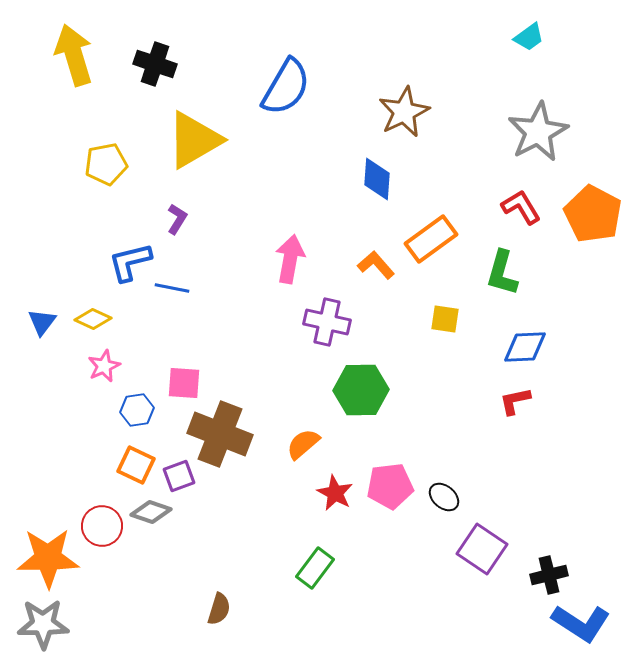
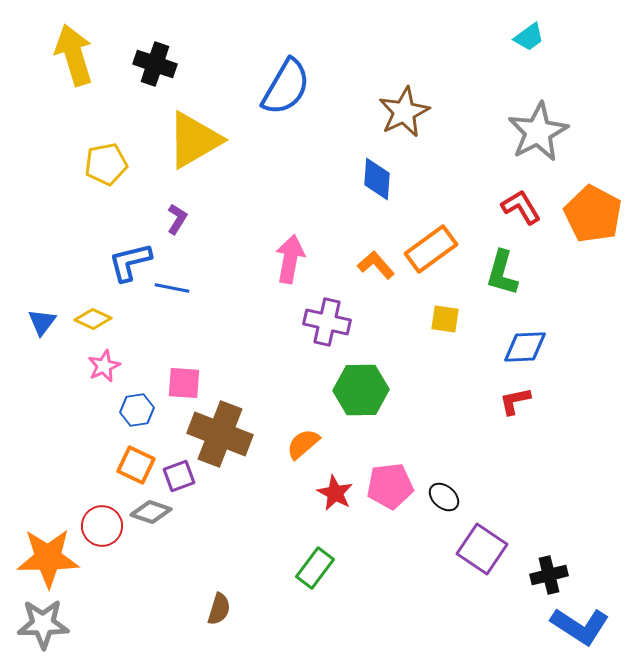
orange rectangle at (431, 239): moved 10 px down
blue L-shape at (581, 623): moved 1 px left, 3 px down
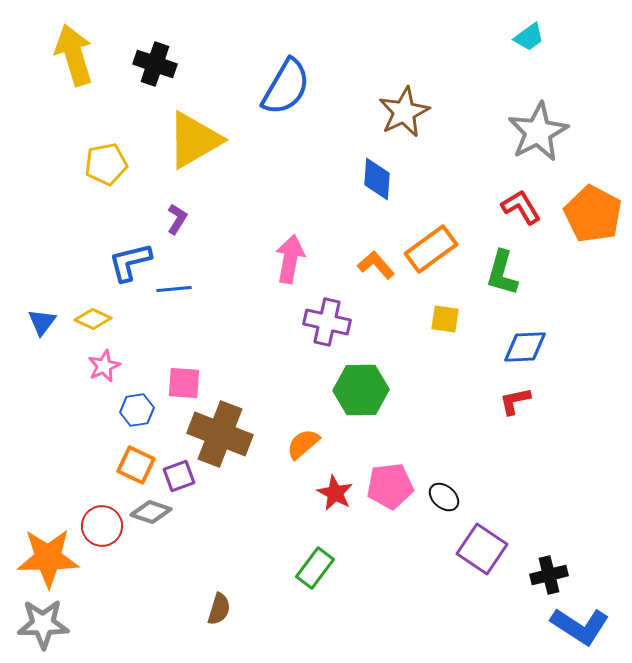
blue line at (172, 288): moved 2 px right, 1 px down; rotated 16 degrees counterclockwise
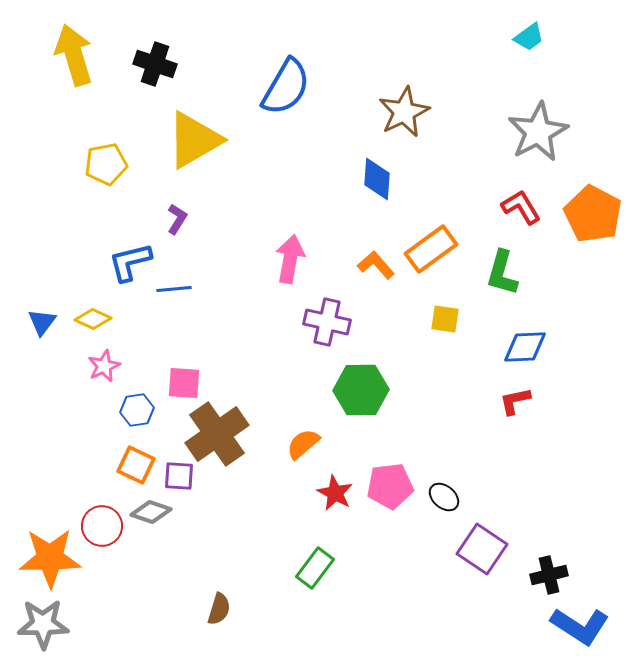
brown cross at (220, 434): moved 3 px left; rotated 34 degrees clockwise
purple square at (179, 476): rotated 24 degrees clockwise
orange star at (48, 558): moved 2 px right
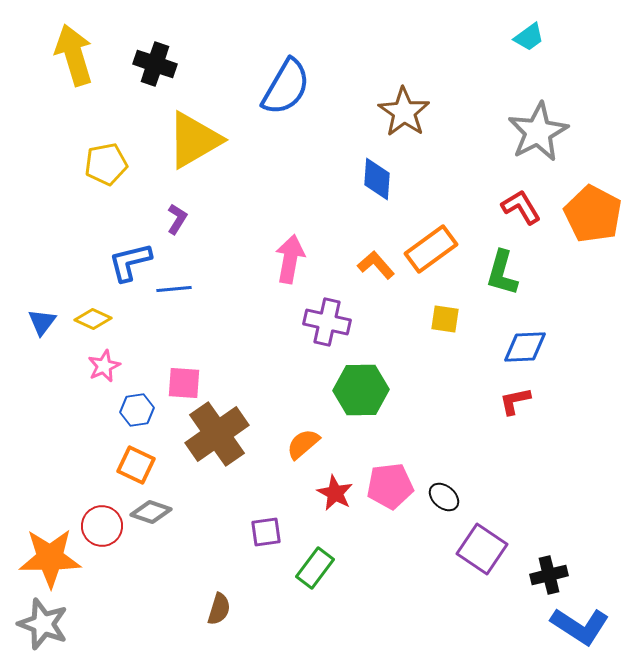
brown star at (404, 112): rotated 12 degrees counterclockwise
purple square at (179, 476): moved 87 px right, 56 px down; rotated 12 degrees counterclockwise
gray star at (43, 624): rotated 21 degrees clockwise
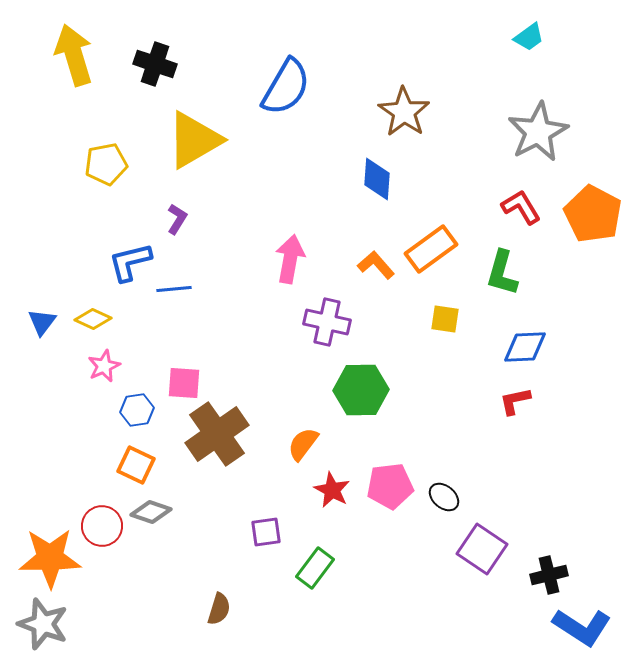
orange semicircle at (303, 444): rotated 12 degrees counterclockwise
red star at (335, 493): moved 3 px left, 3 px up
blue L-shape at (580, 626): moved 2 px right, 1 px down
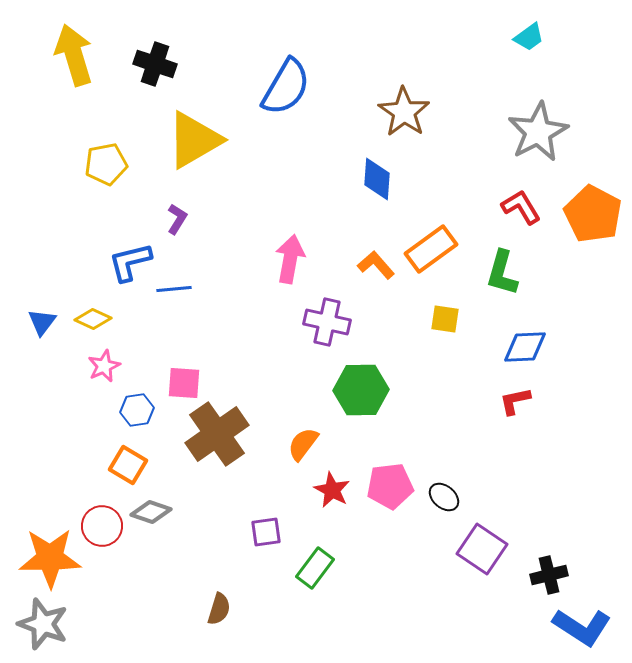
orange square at (136, 465): moved 8 px left; rotated 6 degrees clockwise
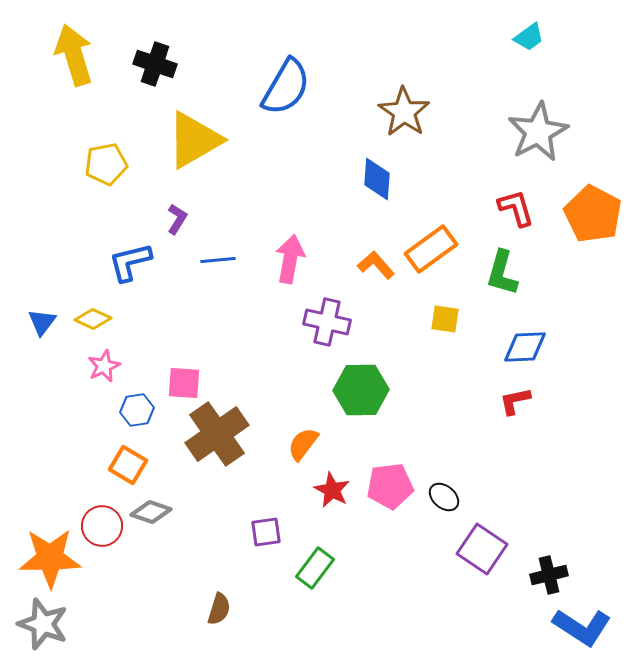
red L-shape at (521, 207): moved 5 px left, 1 px down; rotated 15 degrees clockwise
blue line at (174, 289): moved 44 px right, 29 px up
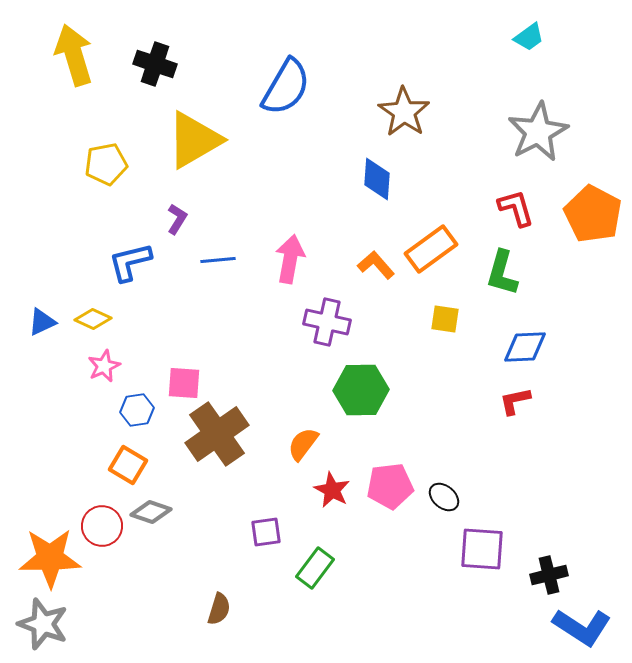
blue triangle at (42, 322): rotated 28 degrees clockwise
purple square at (482, 549): rotated 30 degrees counterclockwise
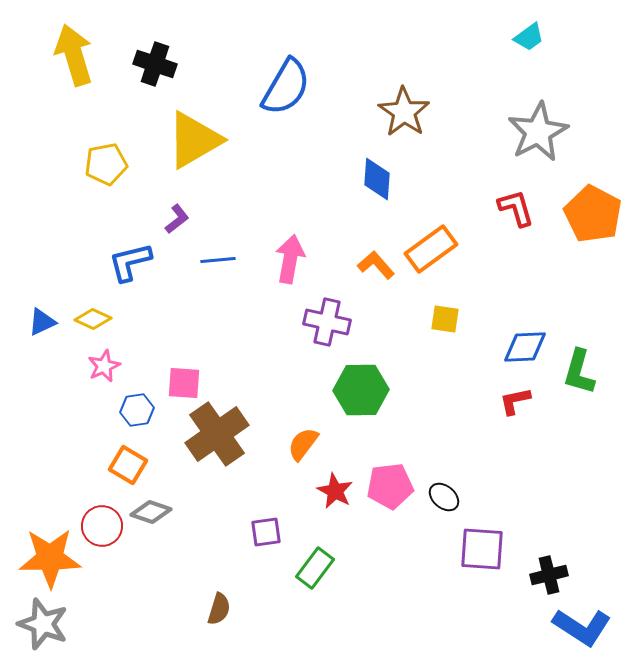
purple L-shape at (177, 219): rotated 20 degrees clockwise
green L-shape at (502, 273): moved 77 px right, 99 px down
red star at (332, 490): moved 3 px right, 1 px down
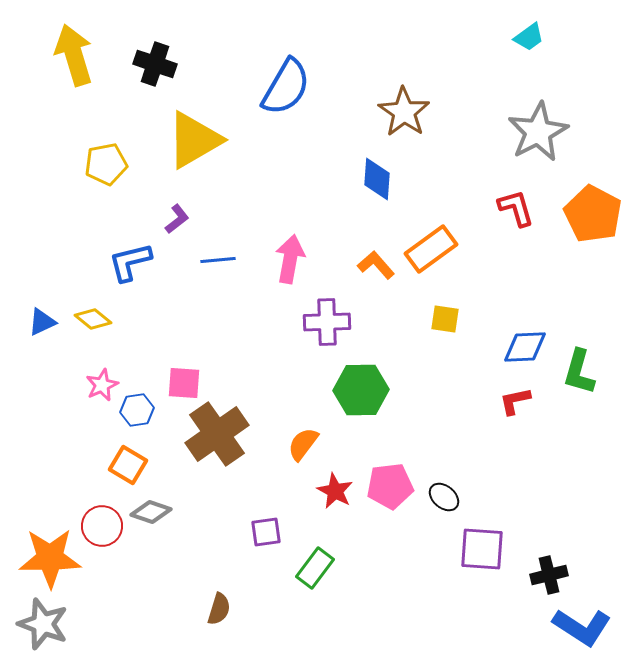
yellow diamond at (93, 319): rotated 15 degrees clockwise
purple cross at (327, 322): rotated 15 degrees counterclockwise
pink star at (104, 366): moved 2 px left, 19 px down
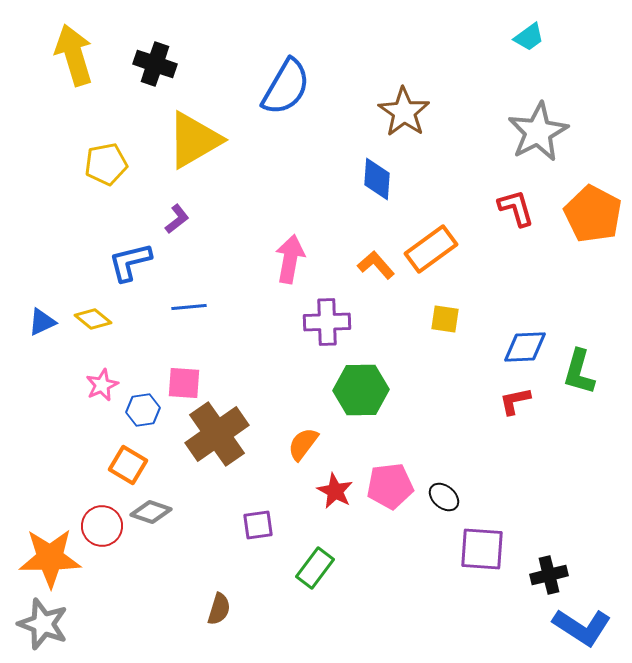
blue line at (218, 260): moved 29 px left, 47 px down
blue hexagon at (137, 410): moved 6 px right
purple square at (266, 532): moved 8 px left, 7 px up
